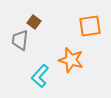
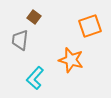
brown square: moved 5 px up
orange square: rotated 10 degrees counterclockwise
cyan L-shape: moved 5 px left, 2 px down
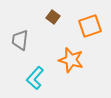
brown square: moved 19 px right
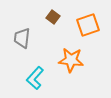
orange square: moved 2 px left, 1 px up
gray trapezoid: moved 2 px right, 2 px up
orange star: rotated 10 degrees counterclockwise
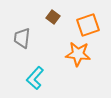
orange star: moved 7 px right, 6 px up
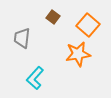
orange square: rotated 30 degrees counterclockwise
orange star: rotated 15 degrees counterclockwise
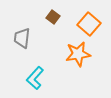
orange square: moved 1 px right, 1 px up
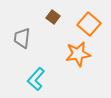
cyan L-shape: moved 1 px right, 1 px down
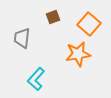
brown square: rotated 32 degrees clockwise
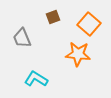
gray trapezoid: rotated 30 degrees counterclockwise
orange star: rotated 15 degrees clockwise
cyan L-shape: rotated 80 degrees clockwise
